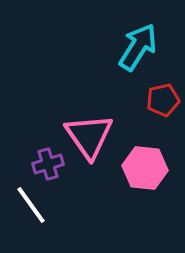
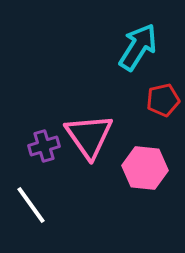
purple cross: moved 4 px left, 18 px up
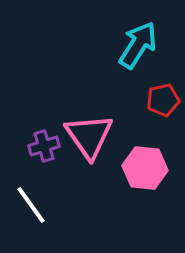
cyan arrow: moved 2 px up
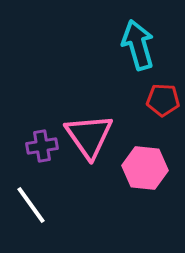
cyan arrow: rotated 48 degrees counterclockwise
red pentagon: rotated 16 degrees clockwise
purple cross: moved 2 px left; rotated 8 degrees clockwise
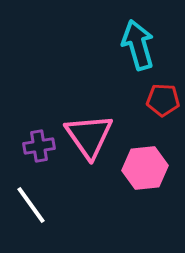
purple cross: moved 3 px left
pink hexagon: rotated 12 degrees counterclockwise
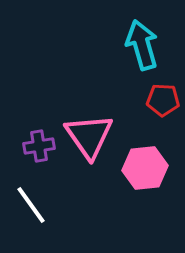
cyan arrow: moved 4 px right
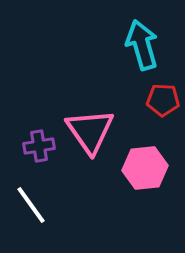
pink triangle: moved 1 px right, 5 px up
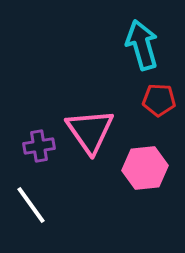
red pentagon: moved 4 px left
